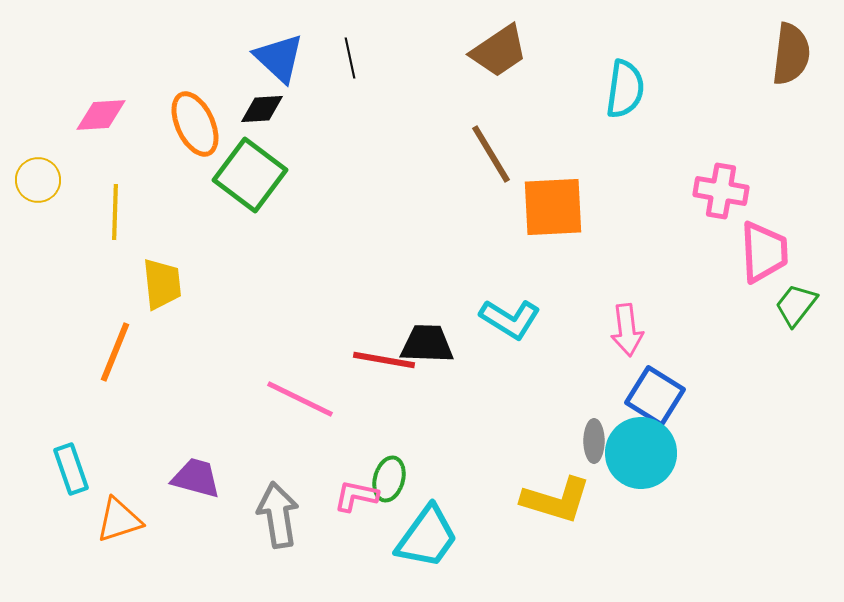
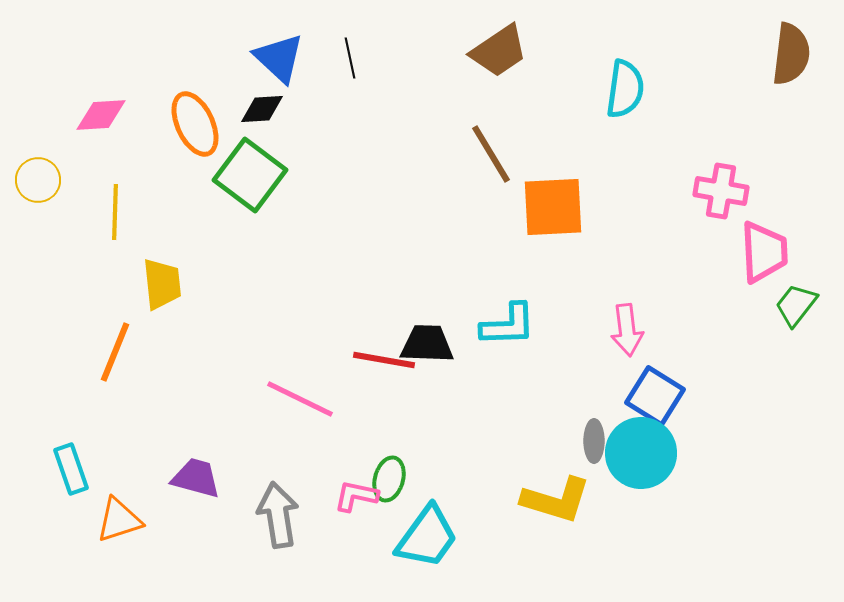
cyan L-shape: moved 2 px left, 6 px down; rotated 34 degrees counterclockwise
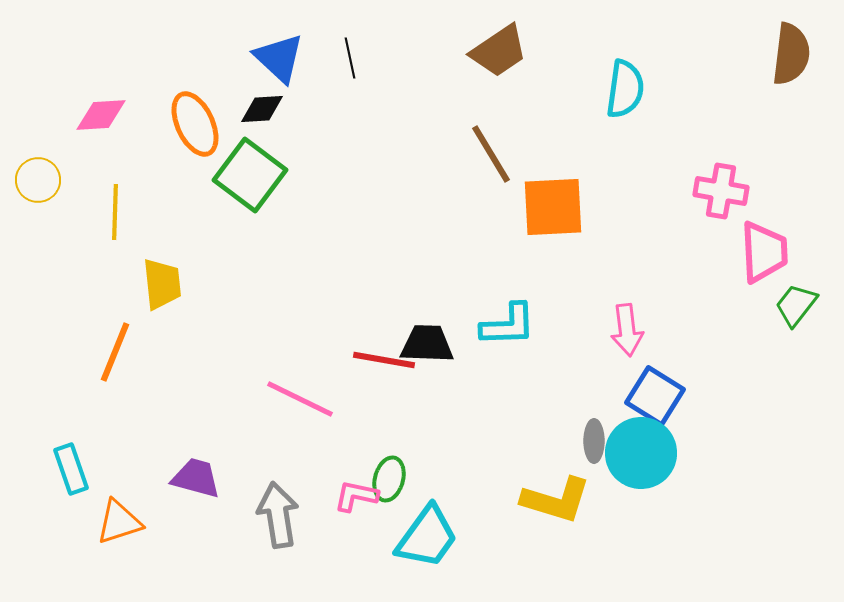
orange triangle: moved 2 px down
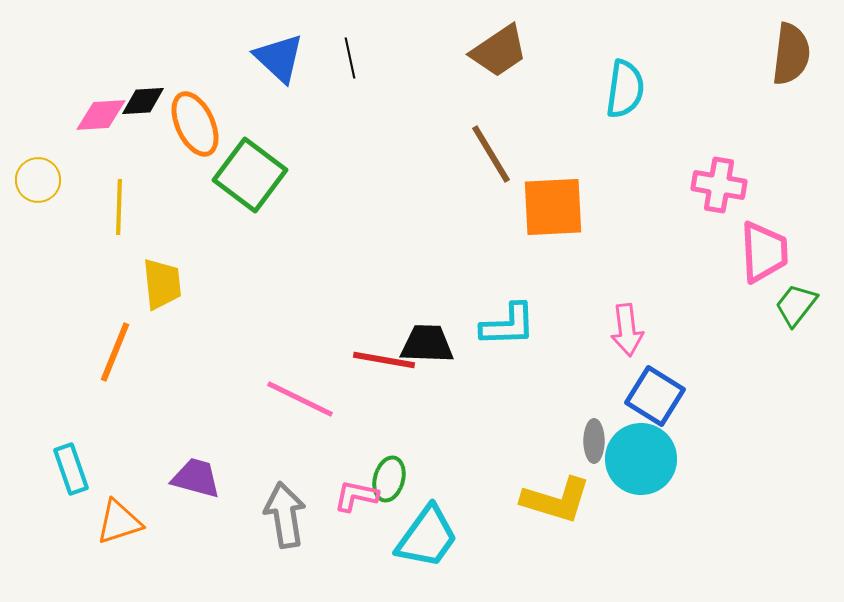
black diamond: moved 119 px left, 8 px up
pink cross: moved 2 px left, 6 px up
yellow line: moved 4 px right, 5 px up
cyan circle: moved 6 px down
gray arrow: moved 7 px right
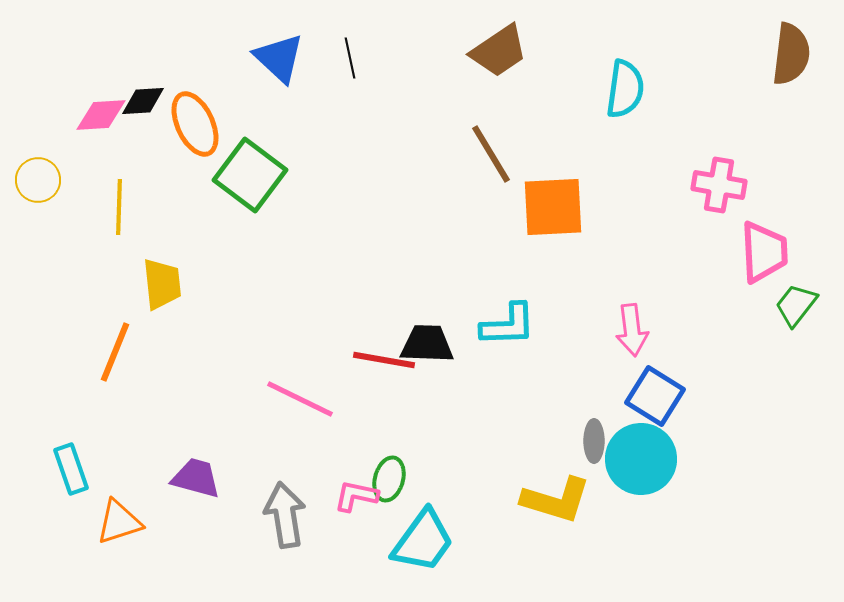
pink arrow: moved 5 px right
cyan trapezoid: moved 4 px left, 4 px down
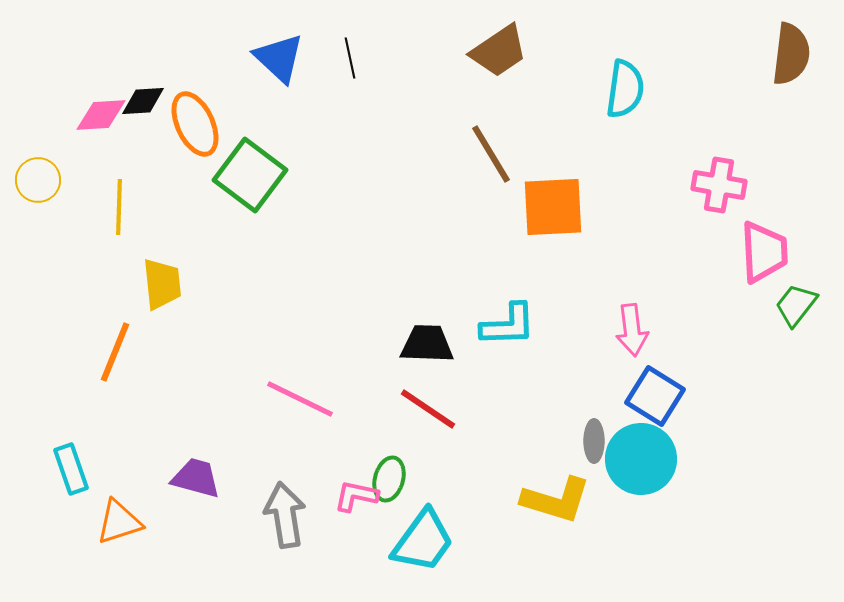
red line: moved 44 px right, 49 px down; rotated 24 degrees clockwise
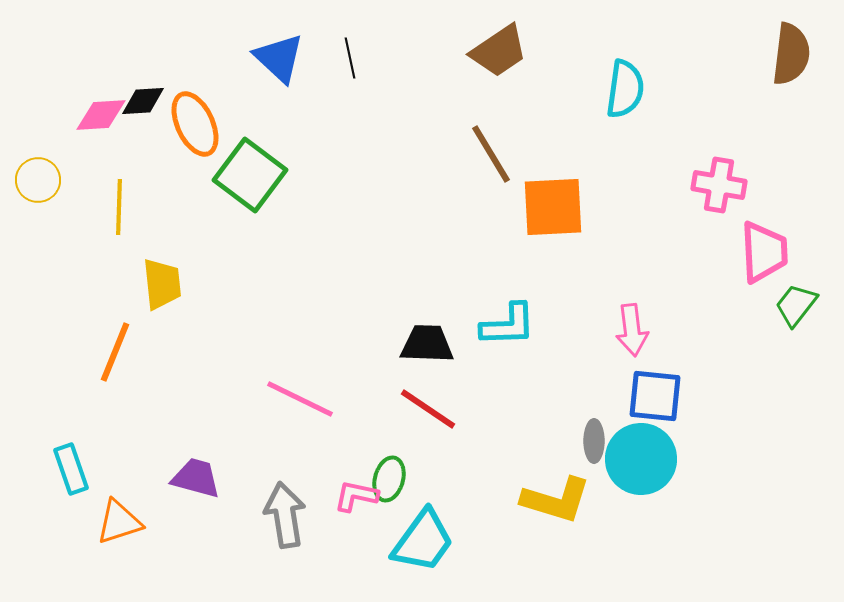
blue square: rotated 26 degrees counterclockwise
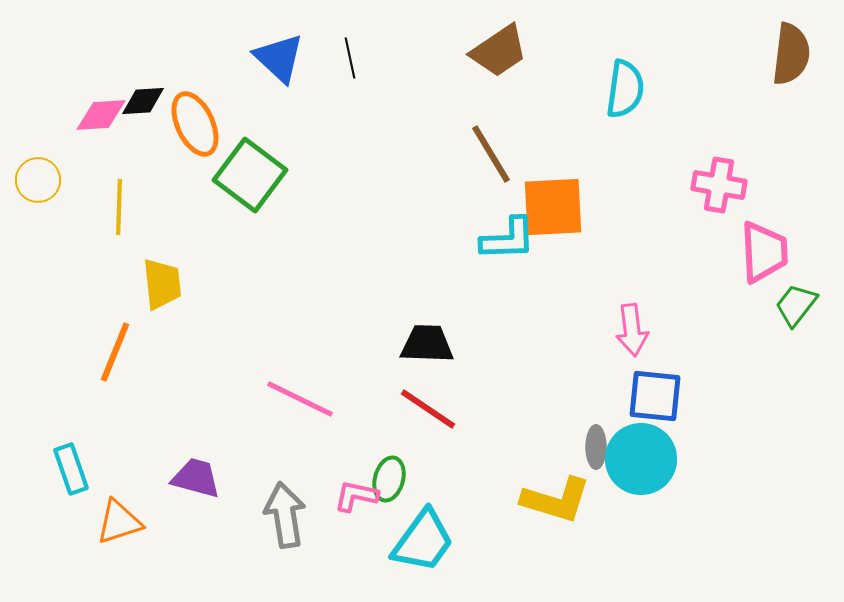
cyan L-shape: moved 86 px up
gray ellipse: moved 2 px right, 6 px down
